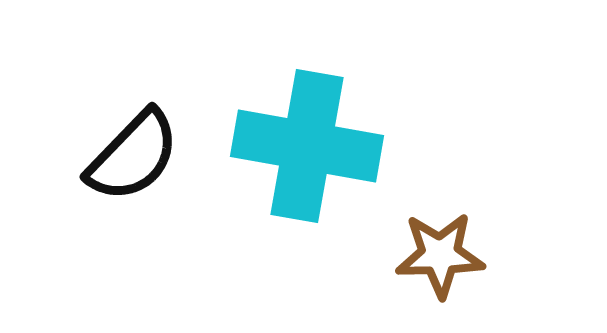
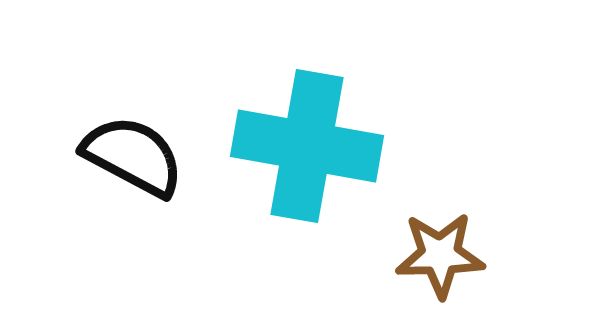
black semicircle: rotated 106 degrees counterclockwise
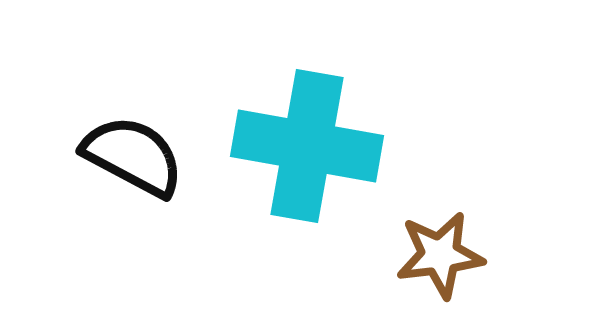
brown star: rotated 6 degrees counterclockwise
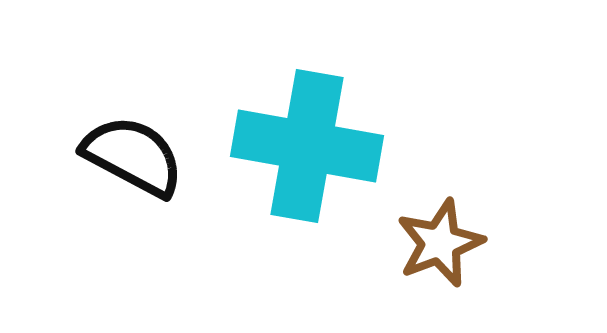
brown star: moved 12 px up; rotated 14 degrees counterclockwise
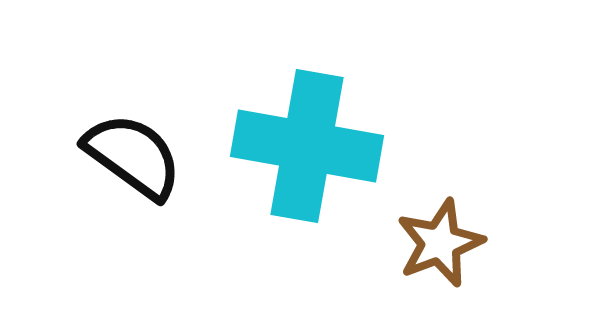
black semicircle: rotated 8 degrees clockwise
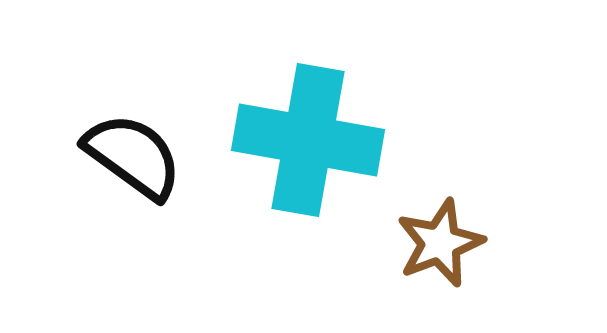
cyan cross: moved 1 px right, 6 px up
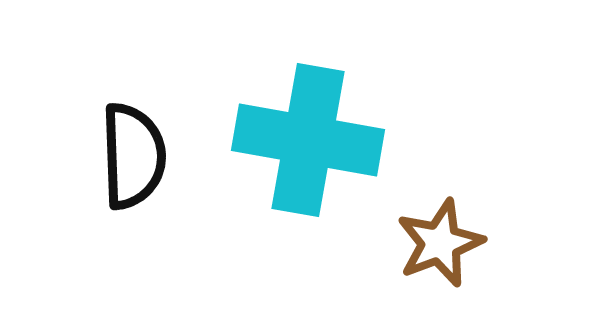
black semicircle: rotated 52 degrees clockwise
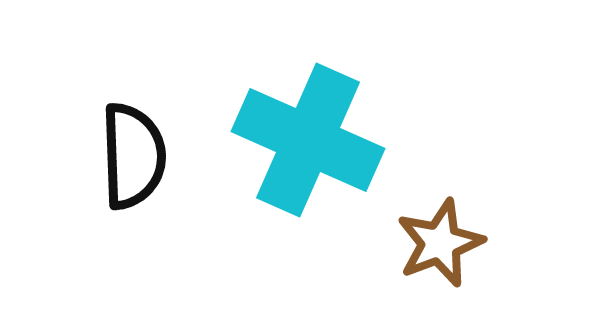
cyan cross: rotated 14 degrees clockwise
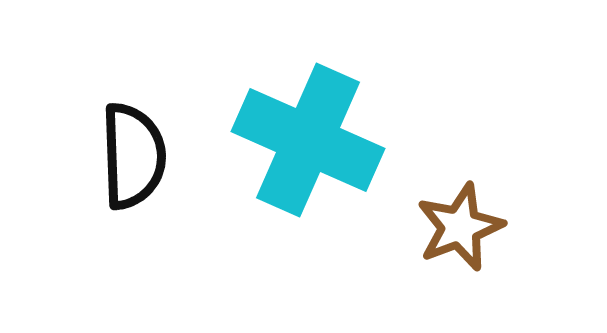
brown star: moved 20 px right, 16 px up
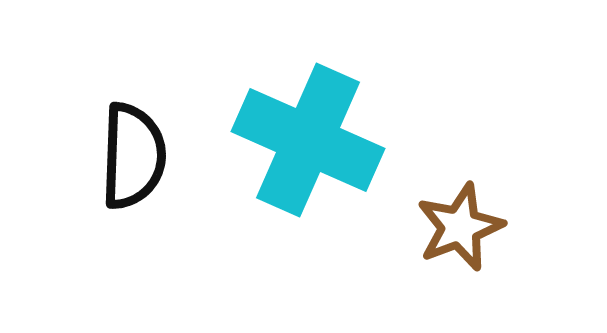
black semicircle: rotated 4 degrees clockwise
